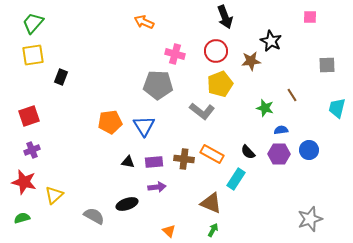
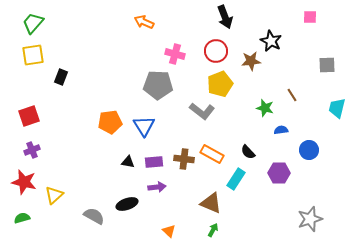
purple hexagon: moved 19 px down
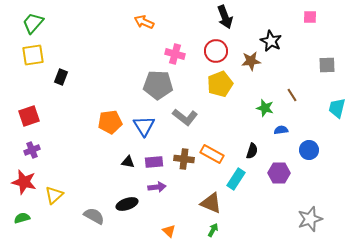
gray L-shape: moved 17 px left, 6 px down
black semicircle: moved 4 px right, 1 px up; rotated 119 degrees counterclockwise
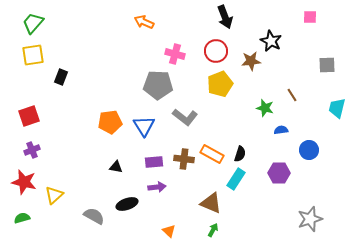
black semicircle: moved 12 px left, 3 px down
black triangle: moved 12 px left, 5 px down
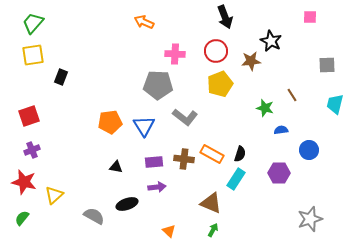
pink cross: rotated 12 degrees counterclockwise
cyan trapezoid: moved 2 px left, 4 px up
green semicircle: rotated 35 degrees counterclockwise
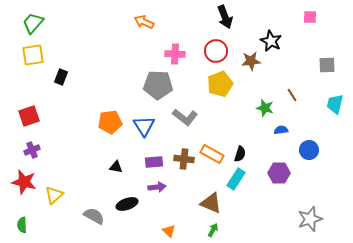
green semicircle: moved 7 px down; rotated 42 degrees counterclockwise
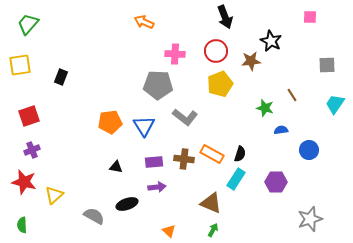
green trapezoid: moved 5 px left, 1 px down
yellow square: moved 13 px left, 10 px down
cyan trapezoid: rotated 20 degrees clockwise
purple hexagon: moved 3 px left, 9 px down
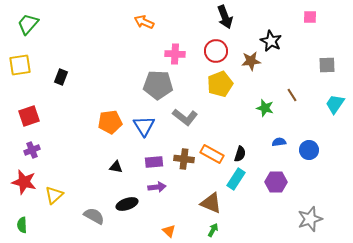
blue semicircle: moved 2 px left, 12 px down
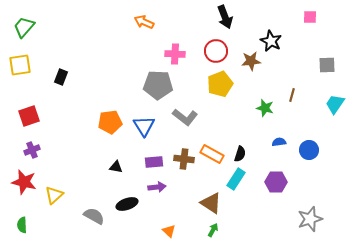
green trapezoid: moved 4 px left, 3 px down
brown line: rotated 48 degrees clockwise
brown triangle: rotated 10 degrees clockwise
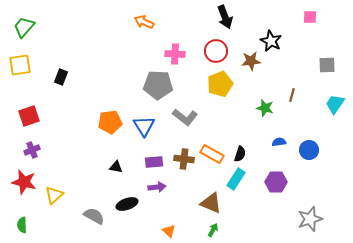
brown triangle: rotated 10 degrees counterclockwise
